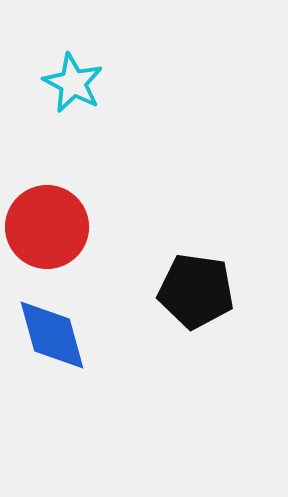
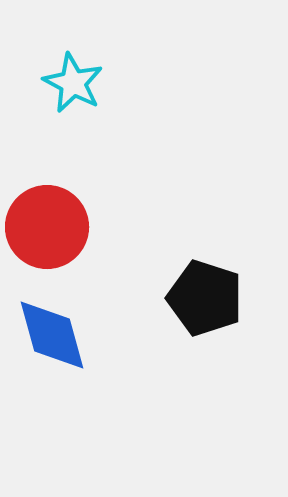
black pentagon: moved 9 px right, 7 px down; rotated 10 degrees clockwise
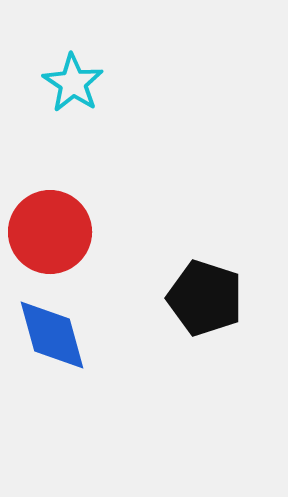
cyan star: rotated 6 degrees clockwise
red circle: moved 3 px right, 5 px down
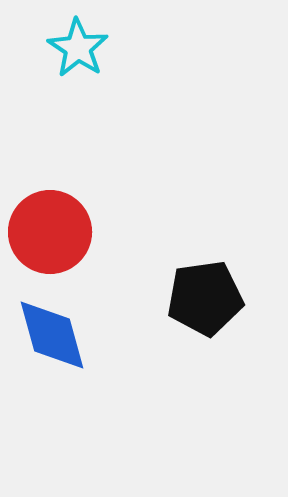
cyan star: moved 5 px right, 35 px up
black pentagon: rotated 26 degrees counterclockwise
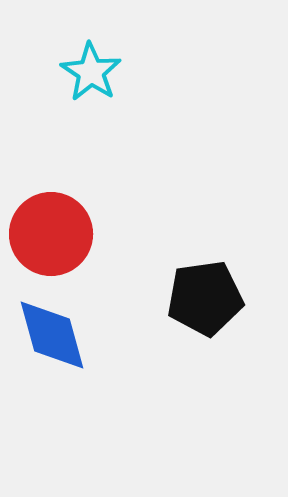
cyan star: moved 13 px right, 24 px down
red circle: moved 1 px right, 2 px down
